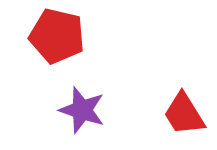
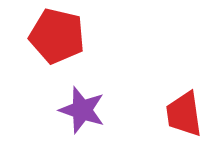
red trapezoid: rotated 24 degrees clockwise
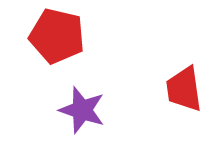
red trapezoid: moved 25 px up
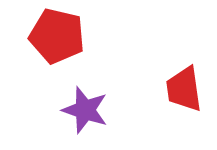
purple star: moved 3 px right
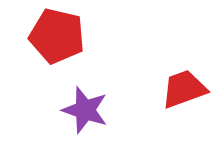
red trapezoid: rotated 78 degrees clockwise
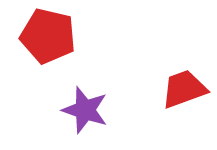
red pentagon: moved 9 px left
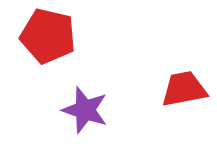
red trapezoid: rotated 9 degrees clockwise
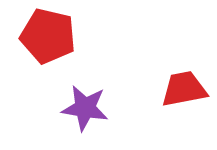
purple star: moved 2 px up; rotated 9 degrees counterclockwise
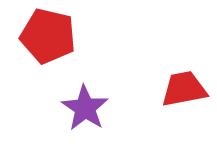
purple star: rotated 24 degrees clockwise
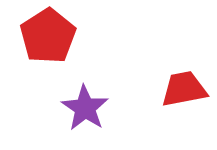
red pentagon: rotated 26 degrees clockwise
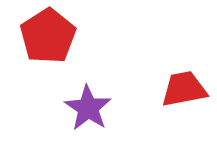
purple star: moved 3 px right
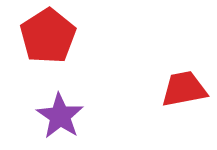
purple star: moved 28 px left, 8 px down
